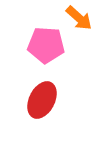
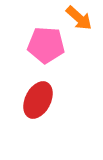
red ellipse: moved 4 px left
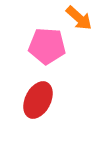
pink pentagon: moved 1 px right, 1 px down
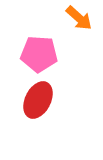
pink pentagon: moved 8 px left, 8 px down
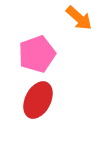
pink pentagon: moved 2 px left; rotated 24 degrees counterclockwise
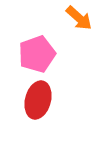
red ellipse: rotated 12 degrees counterclockwise
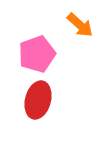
orange arrow: moved 1 px right, 7 px down
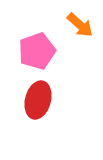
pink pentagon: moved 3 px up
